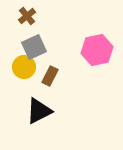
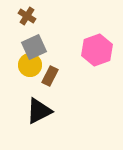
brown cross: rotated 18 degrees counterclockwise
pink hexagon: rotated 8 degrees counterclockwise
yellow circle: moved 6 px right, 2 px up
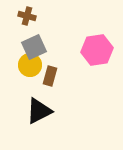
brown cross: rotated 18 degrees counterclockwise
pink hexagon: rotated 12 degrees clockwise
brown rectangle: rotated 12 degrees counterclockwise
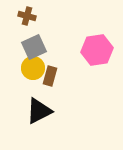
yellow circle: moved 3 px right, 3 px down
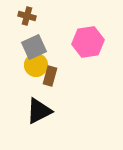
pink hexagon: moved 9 px left, 8 px up
yellow circle: moved 3 px right, 3 px up
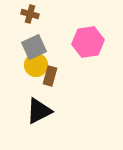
brown cross: moved 3 px right, 2 px up
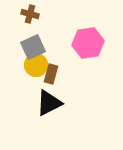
pink hexagon: moved 1 px down
gray square: moved 1 px left
brown rectangle: moved 1 px right, 2 px up
black triangle: moved 10 px right, 8 px up
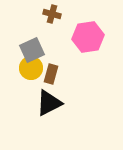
brown cross: moved 22 px right
pink hexagon: moved 6 px up
gray square: moved 1 px left, 3 px down
yellow circle: moved 5 px left, 3 px down
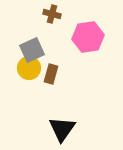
yellow circle: moved 2 px left
black triangle: moved 13 px right, 26 px down; rotated 28 degrees counterclockwise
